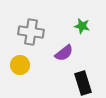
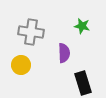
purple semicircle: rotated 54 degrees counterclockwise
yellow circle: moved 1 px right
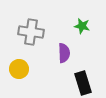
yellow circle: moved 2 px left, 4 px down
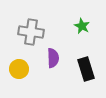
green star: rotated 14 degrees clockwise
purple semicircle: moved 11 px left, 5 px down
black rectangle: moved 3 px right, 14 px up
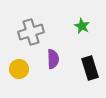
gray cross: rotated 25 degrees counterclockwise
purple semicircle: moved 1 px down
black rectangle: moved 4 px right, 1 px up
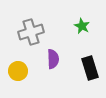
yellow circle: moved 1 px left, 2 px down
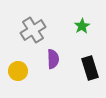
green star: rotated 14 degrees clockwise
gray cross: moved 2 px right, 2 px up; rotated 15 degrees counterclockwise
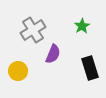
purple semicircle: moved 5 px up; rotated 24 degrees clockwise
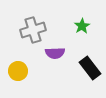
gray cross: rotated 15 degrees clockwise
purple semicircle: moved 2 px right, 1 px up; rotated 66 degrees clockwise
black rectangle: rotated 20 degrees counterclockwise
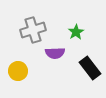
green star: moved 6 px left, 6 px down
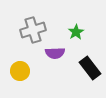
yellow circle: moved 2 px right
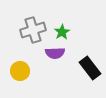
green star: moved 14 px left
